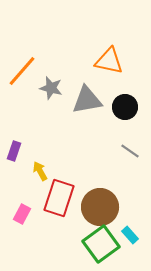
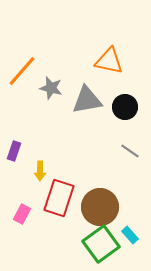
yellow arrow: rotated 150 degrees counterclockwise
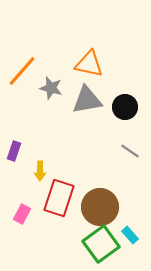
orange triangle: moved 20 px left, 3 px down
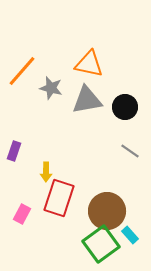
yellow arrow: moved 6 px right, 1 px down
brown circle: moved 7 px right, 4 px down
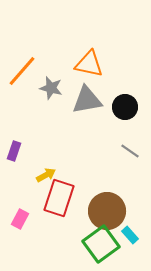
yellow arrow: moved 3 px down; rotated 120 degrees counterclockwise
pink rectangle: moved 2 px left, 5 px down
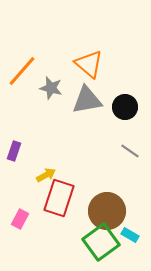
orange triangle: rotated 28 degrees clockwise
cyan rectangle: rotated 18 degrees counterclockwise
green square: moved 2 px up
